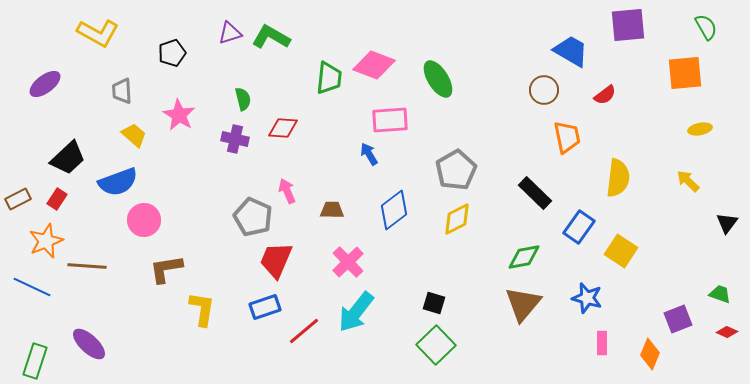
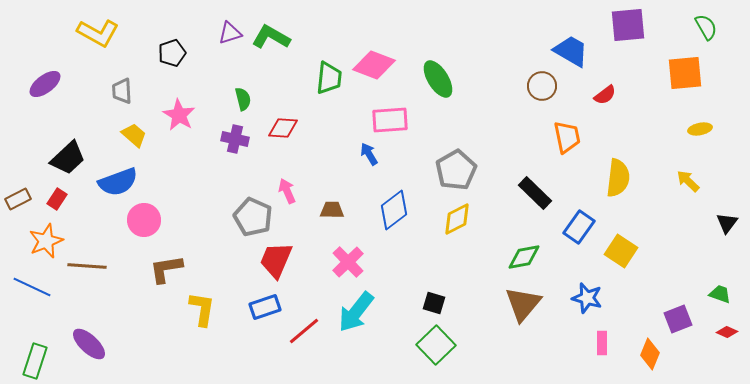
brown circle at (544, 90): moved 2 px left, 4 px up
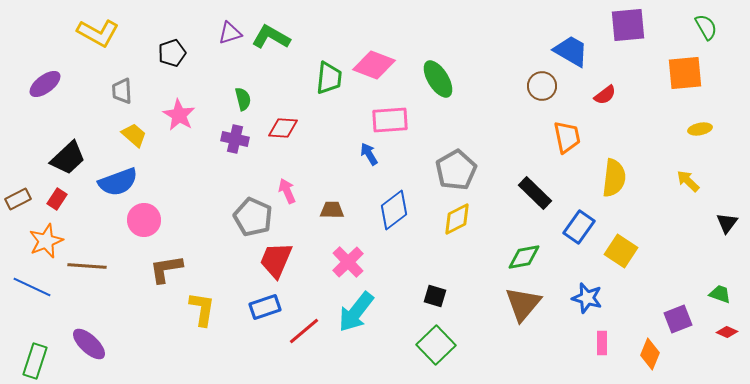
yellow semicircle at (618, 178): moved 4 px left
black square at (434, 303): moved 1 px right, 7 px up
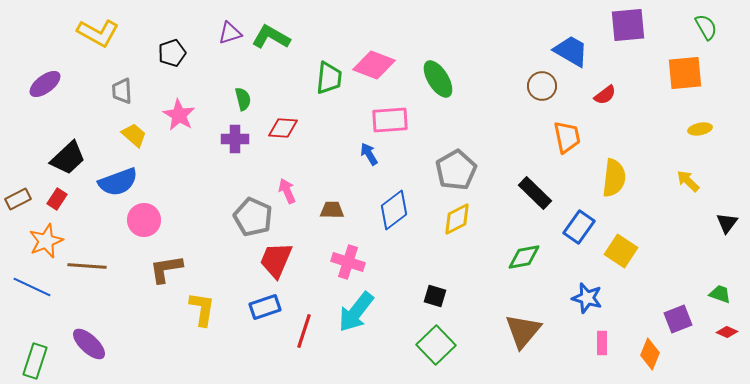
purple cross at (235, 139): rotated 12 degrees counterclockwise
pink cross at (348, 262): rotated 28 degrees counterclockwise
brown triangle at (523, 304): moved 27 px down
red line at (304, 331): rotated 32 degrees counterclockwise
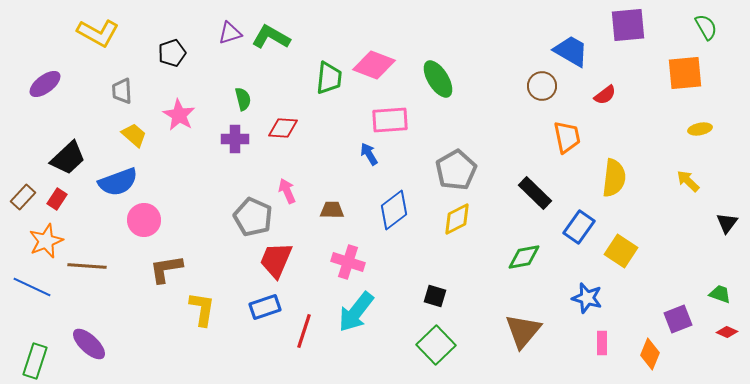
brown rectangle at (18, 199): moved 5 px right, 2 px up; rotated 20 degrees counterclockwise
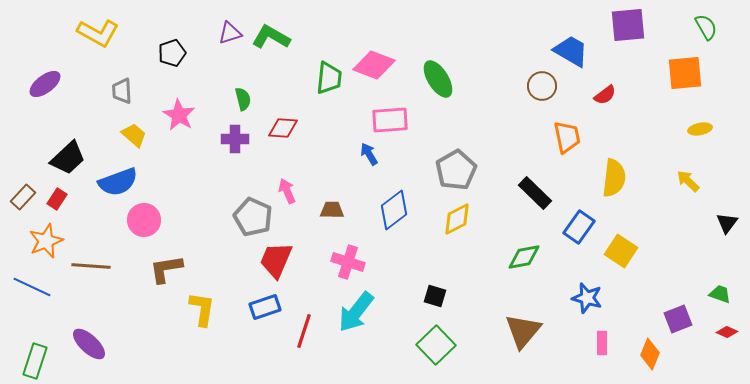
brown line at (87, 266): moved 4 px right
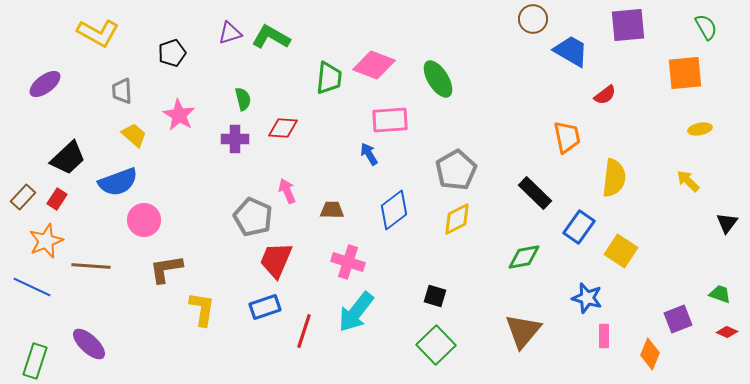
brown circle at (542, 86): moved 9 px left, 67 px up
pink rectangle at (602, 343): moved 2 px right, 7 px up
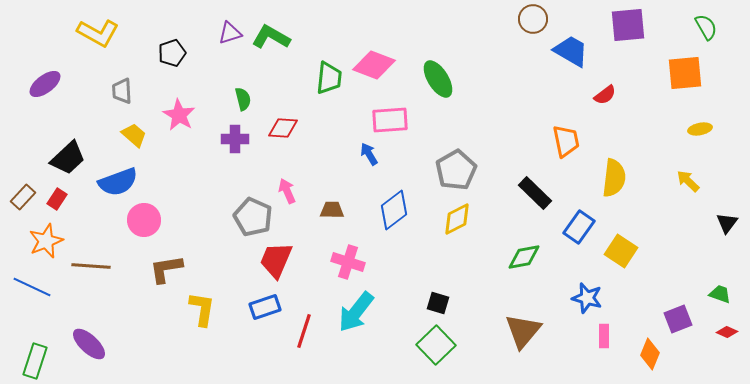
orange trapezoid at (567, 137): moved 1 px left, 4 px down
black square at (435, 296): moved 3 px right, 7 px down
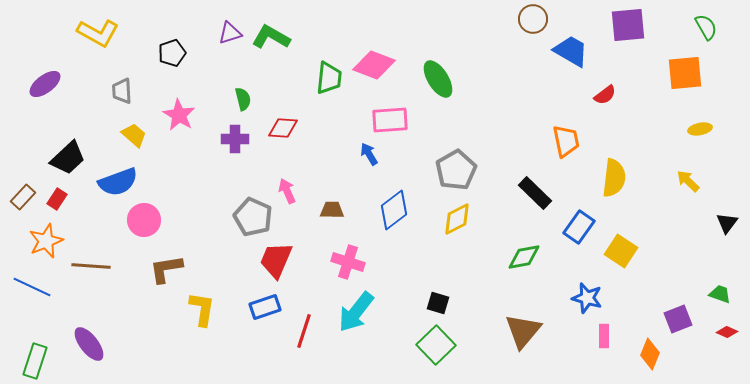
purple ellipse at (89, 344): rotated 9 degrees clockwise
